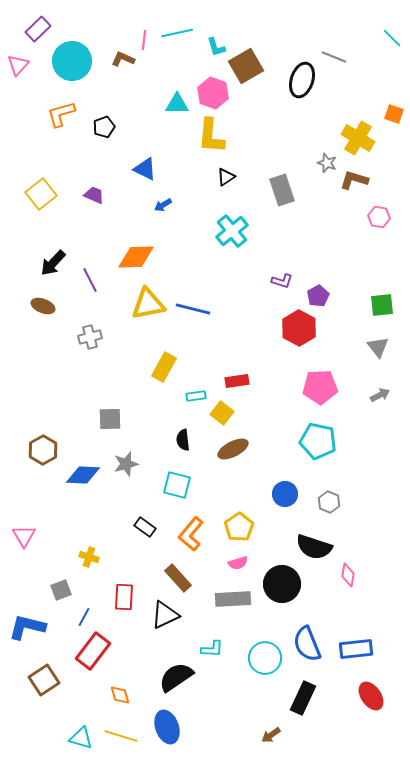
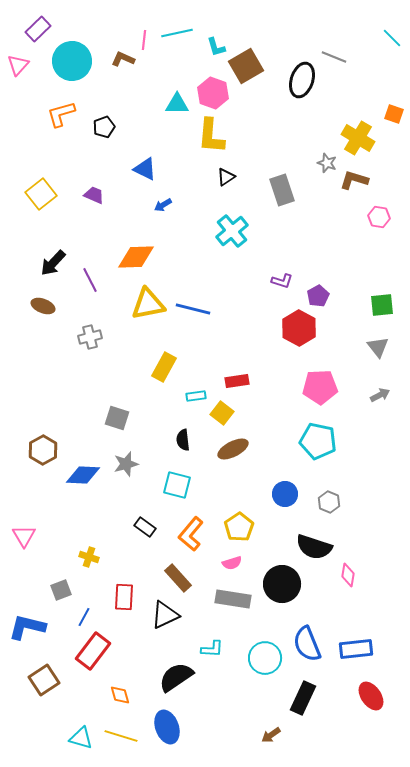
gray square at (110, 419): moved 7 px right, 1 px up; rotated 20 degrees clockwise
pink semicircle at (238, 563): moved 6 px left
gray rectangle at (233, 599): rotated 12 degrees clockwise
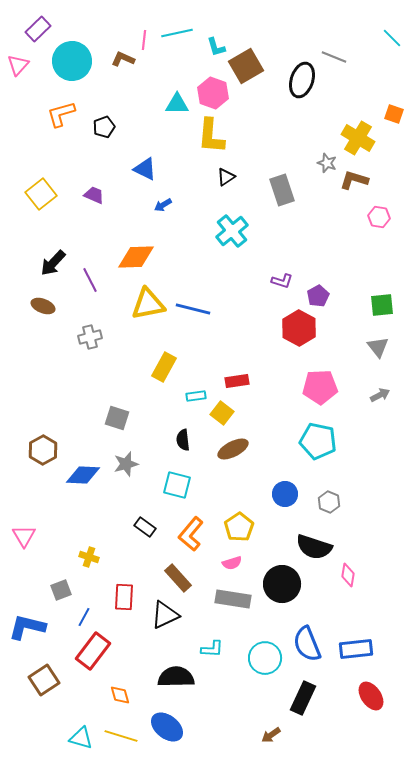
black semicircle at (176, 677): rotated 33 degrees clockwise
blue ellipse at (167, 727): rotated 32 degrees counterclockwise
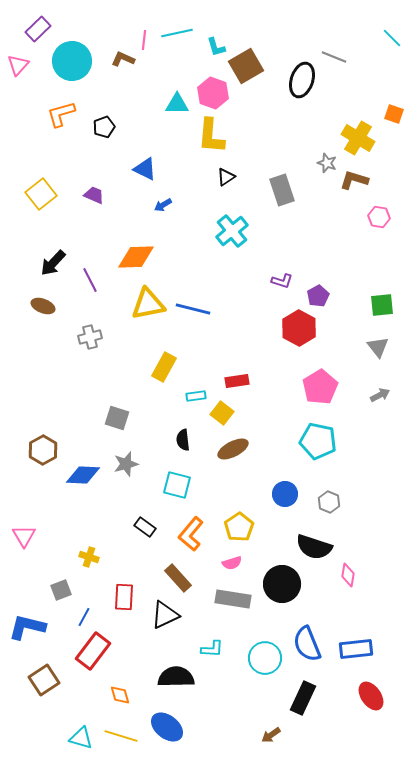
pink pentagon at (320, 387): rotated 28 degrees counterclockwise
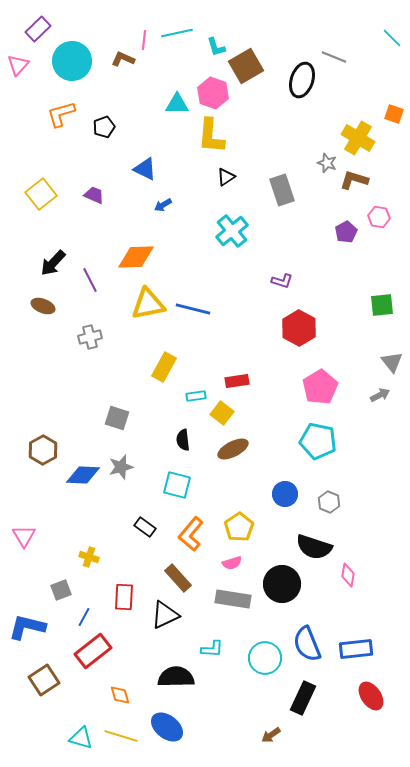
purple pentagon at (318, 296): moved 28 px right, 64 px up
gray triangle at (378, 347): moved 14 px right, 15 px down
gray star at (126, 464): moved 5 px left, 3 px down
red rectangle at (93, 651): rotated 15 degrees clockwise
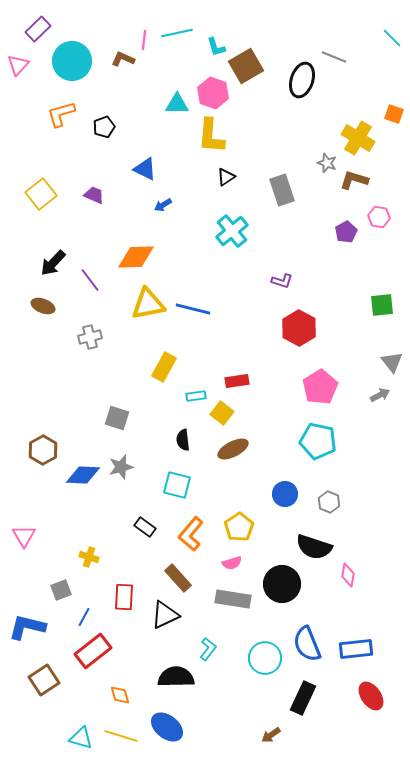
purple line at (90, 280): rotated 10 degrees counterclockwise
cyan L-shape at (212, 649): moved 4 px left; rotated 55 degrees counterclockwise
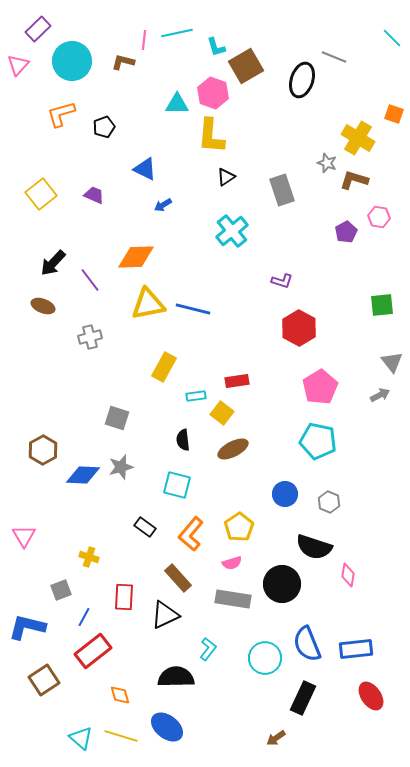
brown L-shape at (123, 59): moved 3 px down; rotated 10 degrees counterclockwise
brown arrow at (271, 735): moved 5 px right, 3 px down
cyan triangle at (81, 738): rotated 25 degrees clockwise
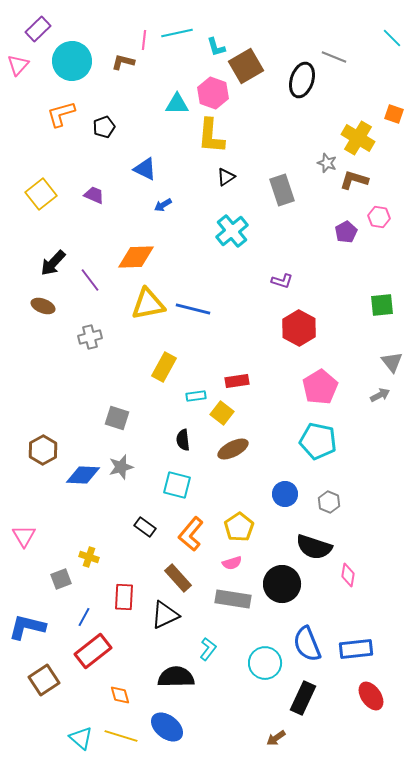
gray square at (61, 590): moved 11 px up
cyan circle at (265, 658): moved 5 px down
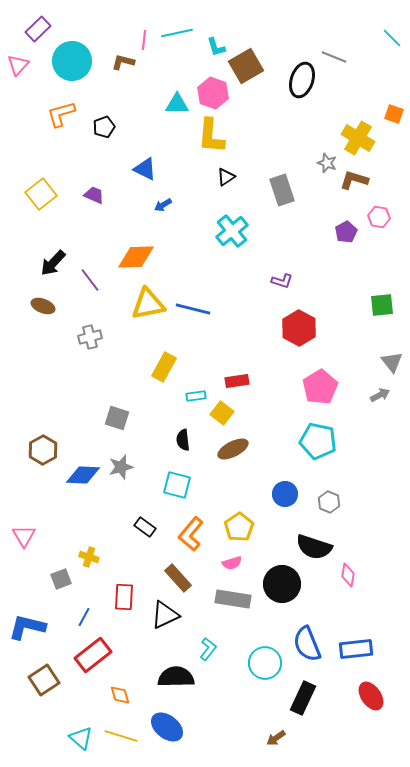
red rectangle at (93, 651): moved 4 px down
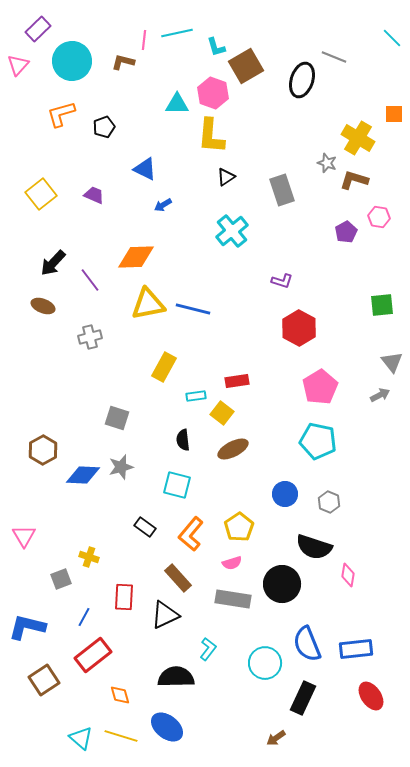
orange square at (394, 114): rotated 18 degrees counterclockwise
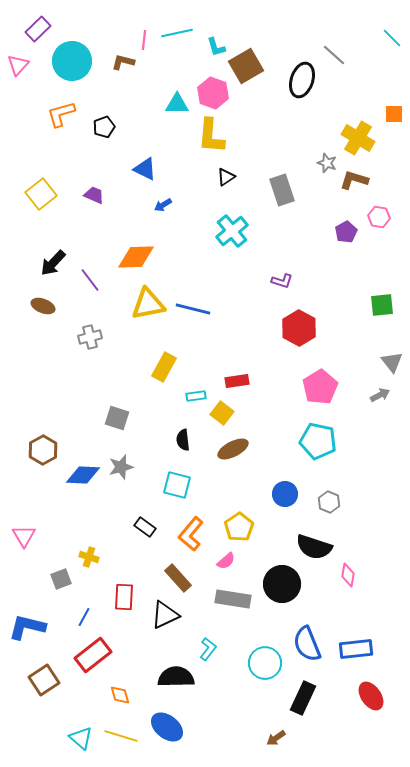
gray line at (334, 57): moved 2 px up; rotated 20 degrees clockwise
pink semicircle at (232, 563): moved 6 px left, 2 px up; rotated 24 degrees counterclockwise
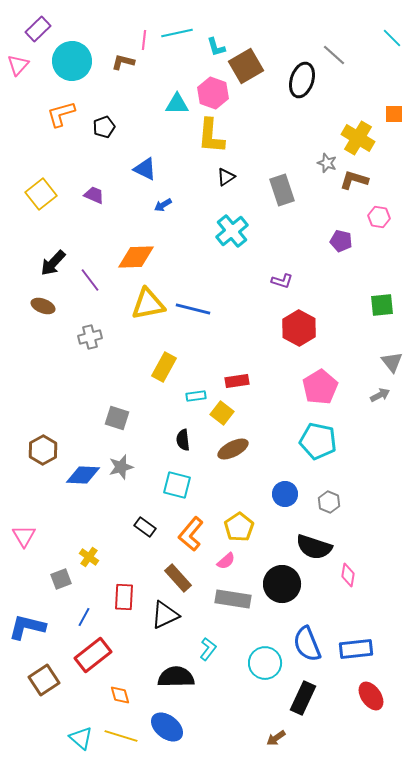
purple pentagon at (346, 232): moved 5 px left, 9 px down; rotated 30 degrees counterclockwise
yellow cross at (89, 557): rotated 18 degrees clockwise
